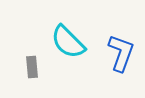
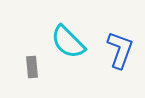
blue L-shape: moved 1 px left, 3 px up
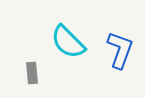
gray rectangle: moved 6 px down
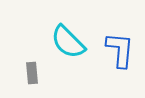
blue L-shape: rotated 15 degrees counterclockwise
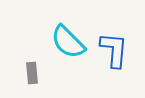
blue L-shape: moved 6 px left
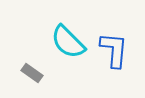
gray rectangle: rotated 50 degrees counterclockwise
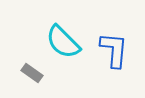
cyan semicircle: moved 5 px left
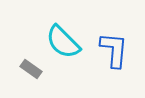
gray rectangle: moved 1 px left, 4 px up
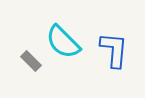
gray rectangle: moved 8 px up; rotated 10 degrees clockwise
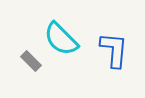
cyan semicircle: moved 2 px left, 3 px up
